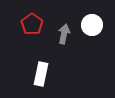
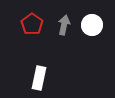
gray arrow: moved 9 px up
white rectangle: moved 2 px left, 4 px down
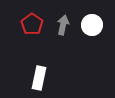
gray arrow: moved 1 px left
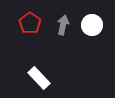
red pentagon: moved 2 px left, 1 px up
white rectangle: rotated 55 degrees counterclockwise
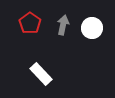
white circle: moved 3 px down
white rectangle: moved 2 px right, 4 px up
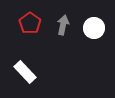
white circle: moved 2 px right
white rectangle: moved 16 px left, 2 px up
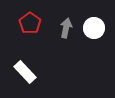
gray arrow: moved 3 px right, 3 px down
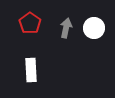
white rectangle: moved 6 px right, 2 px up; rotated 40 degrees clockwise
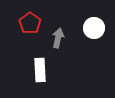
gray arrow: moved 8 px left, 10 px down
white rectangle: moved 9 px right
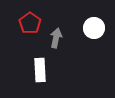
gray arrow: moved 2 px left
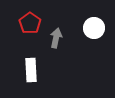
white rectangle: moved 9 px left
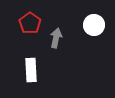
white circle: moved 3 px up
